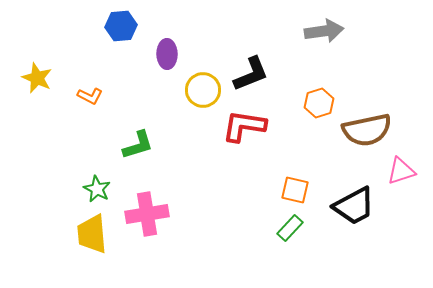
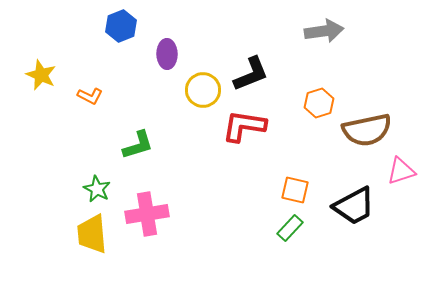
blue hexagon: rotated 16 degrees counterclockwise
yellow star: moved 4 px right, 3 px up
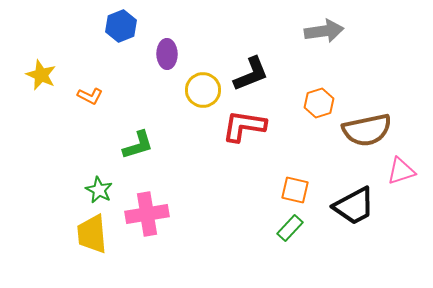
green star: moved 2 px right, 1 px down
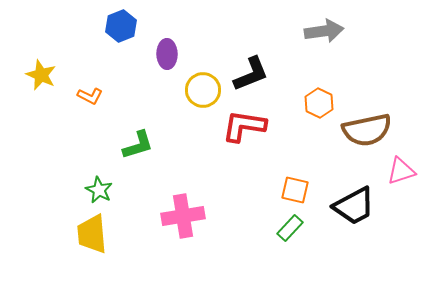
orange hexagon: rotated 16 degrees counterclockwise
pink cross: moved 36 px right, 2 px down
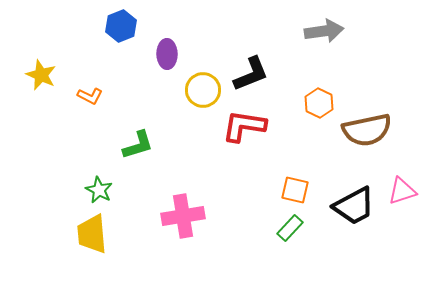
pink triangle: moved 1 px right, 20 px down
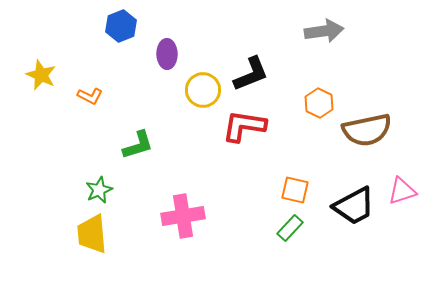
green star: rotated 20 degrees clockwise
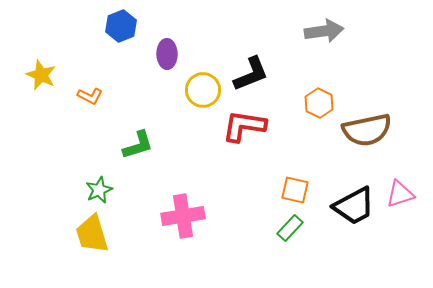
pink triangle: moved 2 px left, 3 px down
yellow trapezoid: rotated 12 degrees counterclockwise
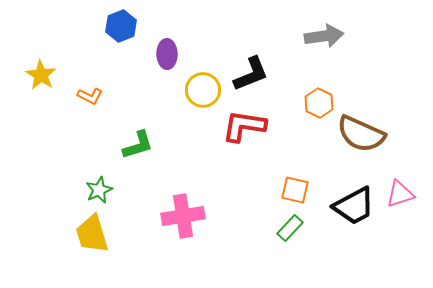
gray arrow: moved 5 px down
yellow star: rotated 8 degrees clockwise
brown semicircle: moved 6 px left, 4 px down; rotated 36 degrees clockwise
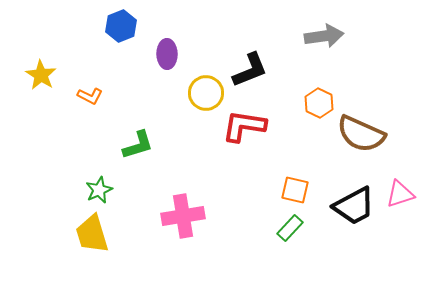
black L-shape: moved 1 px left, 4 px up
yellow circle: moved 3 px right, 3 px down
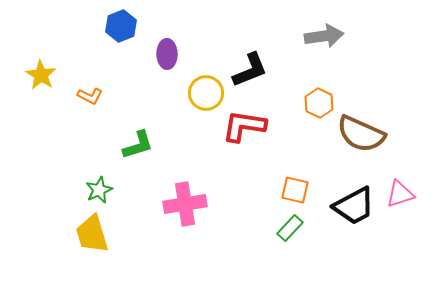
pink cross: moved 2 px right, 12 px up
